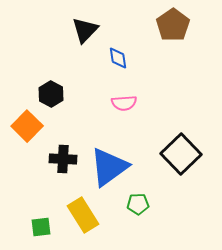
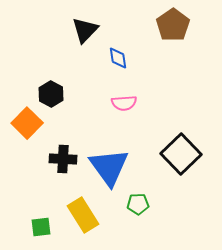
orange square: moved 3 px up
blue triangle: rotated 30 degrees counterclockwise
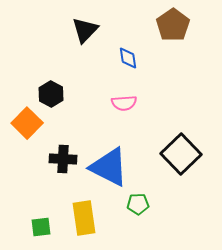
blue diamond: moved 10 px right
blue triangle: rotated 27 degrees counterclockwise
yellow rectangle: moved 1 px right, 3 px down; rotated 24 degrees clockwise
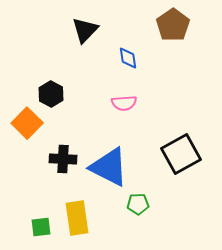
black square: rotated 15 degrees clockwise
yellow rectangle: moved 7 px left
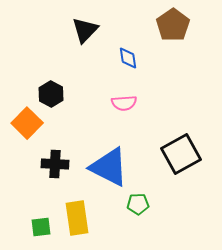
black cross: moved 8 px left, 5 px down
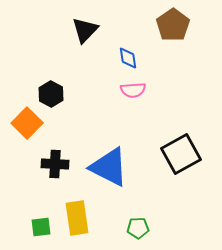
pink semicircle: moved 9 px right, 13 px up
green pentagon: moved 24 px down
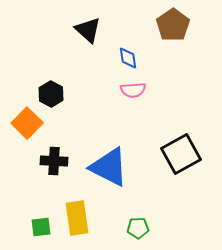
black triangle: moved 3 px right; rotated 32 degrees counterclockwise
black cross: moved 1 px left, 3 px up
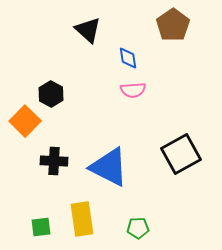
orange square: moved 2 px left, 2 px up
yellow rectangle: moved 5 px right, 1 px down
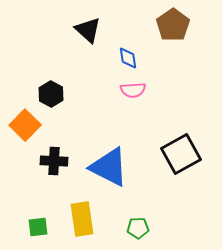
orange square: moved 4 px down
green square: moved 3 px left
